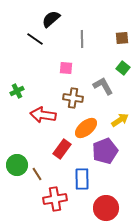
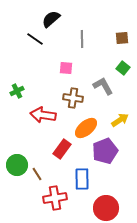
red cross: moved 1 px up
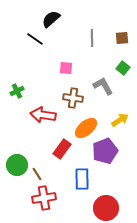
gray line: moved 10 px right, 1 px up
red cross: moved 11 px left
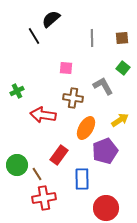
black line: moved 1 px left, 3 px up; rotated 24 degrees clockwise
orange ellipse: rotated 20 degrees counterclockwise
red rectangle: moved 3 px left, 6 px down
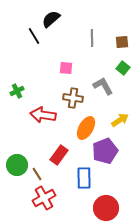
brown square: moved 4 px down
blue rectangle: moved 2 px right, 1 px up
red cross: rotated 20 degrees counterclockwise
